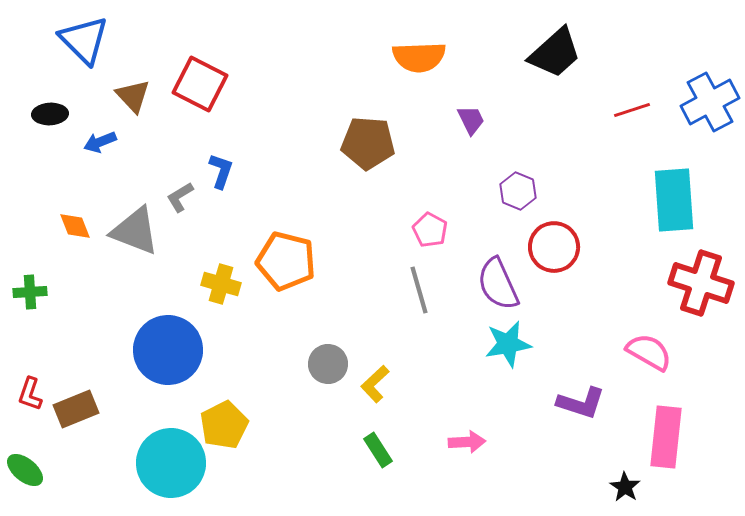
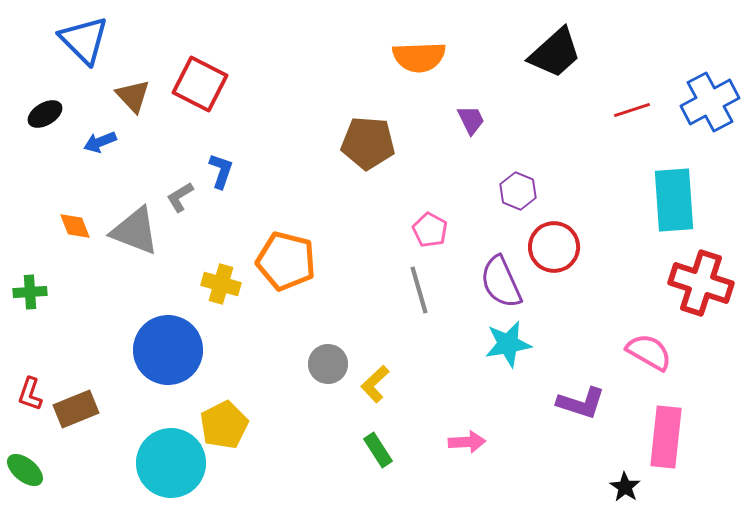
black ellipse: moved 5 px left; rotated 28 degrees counterclockwise
purple semicircle: moved 3 px right, 2 px up
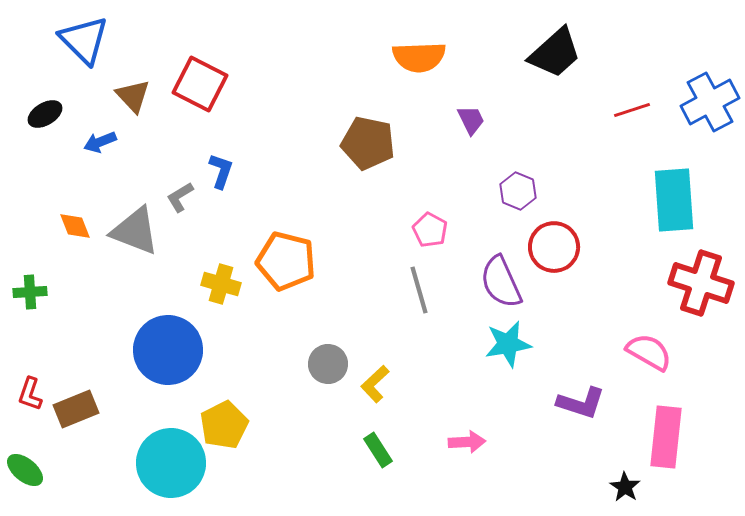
brown pentagon: rotated 8 degrees clockwise
